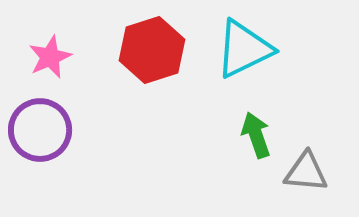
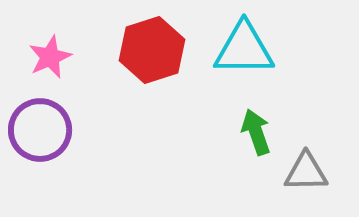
cyan triangle: rotated 26 degrees clockwise
green arrow: moved 3 px up
gray triangle: rotated 6 degrees counterclockwise
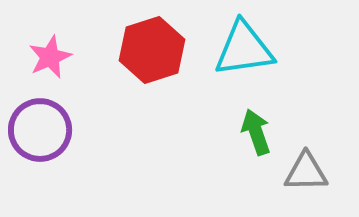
cyan triangle: rotated 8 degrees counterclockwise
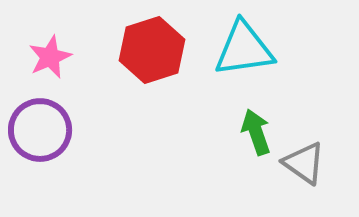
gray triangle: moved 2 px left, 9 px up; rotated 36 degrees clockwise
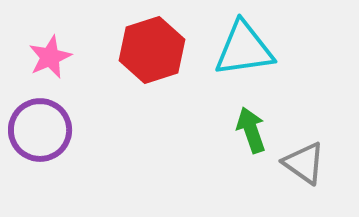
green arrow: moved 5 px left, 2 px up
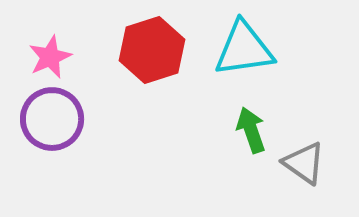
purple circle: moved 12 px right, 11 px up
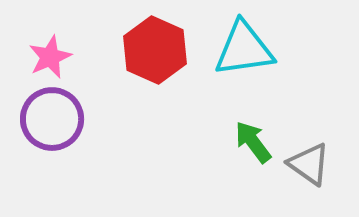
red hexagon: moved 3 px right; rotated 18 degrees counterclockwise
green arrow: moved 2 px right, 12 px down; rotated 18 degrees counterclockwise
gray triangle: moved 5 px right, 1 px down
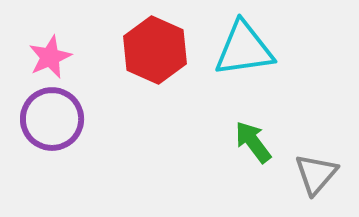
gray triangle: moved 7 px right, 10 px down; rotated 36 degrees clockwise
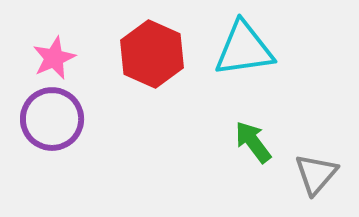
red hexagon: moved 3 px left, 4 px down
pink star: moved 4 px right, 1 px down
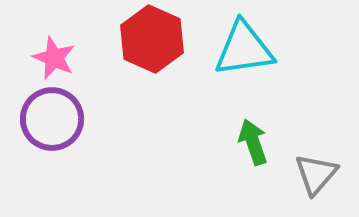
red hexagon: moved 15 px up
pink star: rotated 24 degrees counterclockwise
green arrow: rotated 18 degrees clockwise
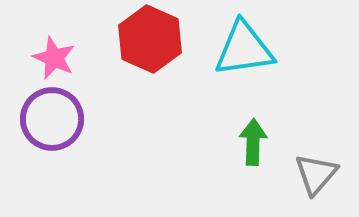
red hexagon: moved 2 px left
green arrow: rotated 21 degrees clockwise
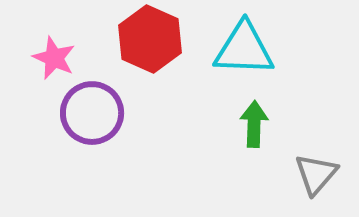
cyan triangle: rotated 10 degrees clockwise
purple circle: moved 40 px right, 6 px up
green arrow: moved 1 px right, 18 px up
